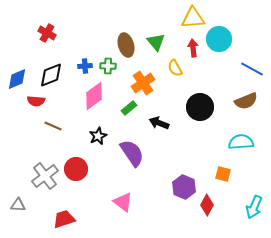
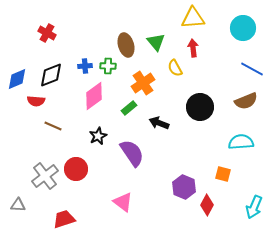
cyan circle: moved 24 px right, 11 px up
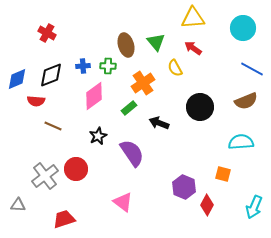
red arrow: rotated 48 degrees counterclockwise
blue cross: moved 2 px left
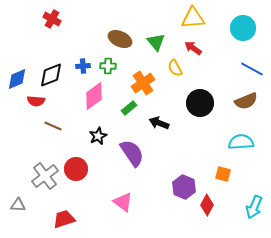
red cross: moved 5 px right, 14 px up
brown ellipse: moved 6 px left, 6 px up; rotated 50 degrees counterclockwise
black circle: moved 4 px up
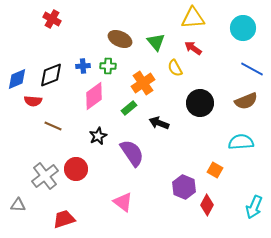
red semicircle: moved 3 px left
orange square: moved 8 px left, 4 px up; rotated 14 degrees clockwise
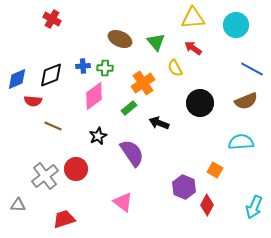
cyan circle: moved 7 px left, 3 px up
green cross: moved 3 px left, 2 px down
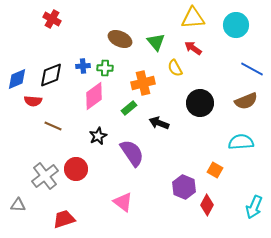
orange cross: rotated 20 degrees clockwise
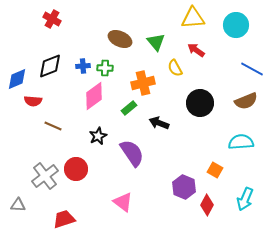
red arrow: moved 3 px right, 2 px down
black diamond: moved 1 px left, 9 px up
cyan arrow: moved 9 px left, 8 px up
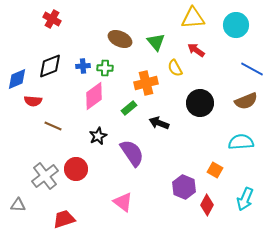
orange cross: moved 3 px right
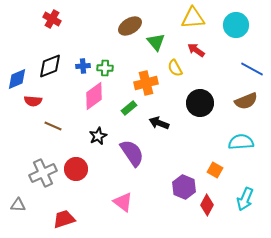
brown ellipse: moved 10 px right, 13 px up; rotated 55 degrees counterclockwise
gray cross: moved 2 px left, 3 px up; rotated 12 degrees clockwise
